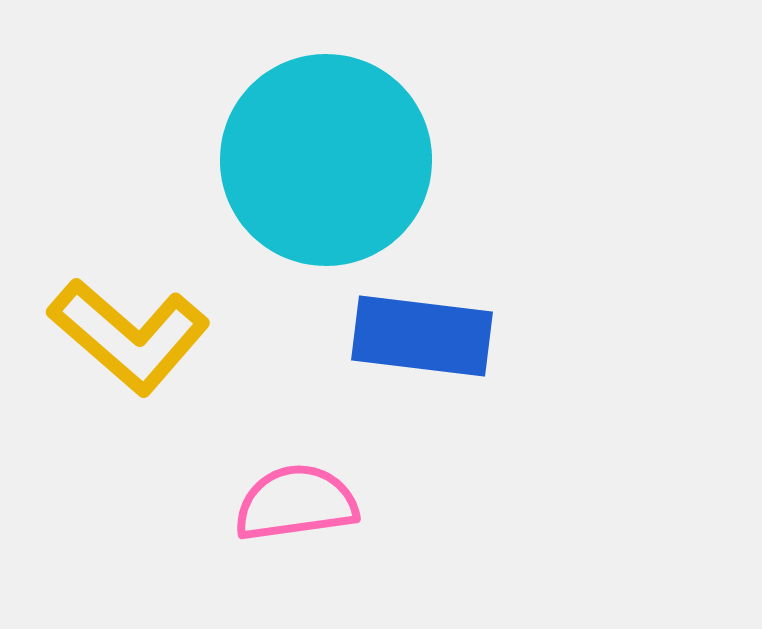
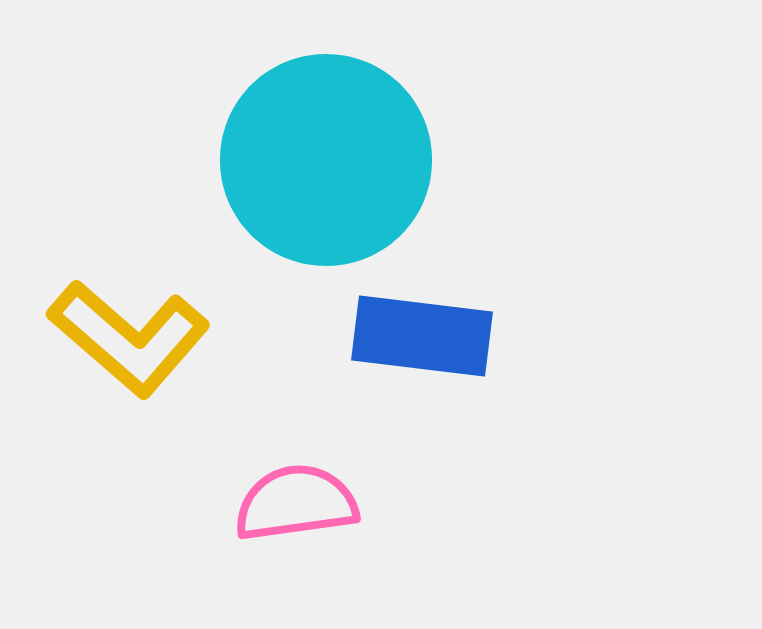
yellow L-shape: moved 2 px down
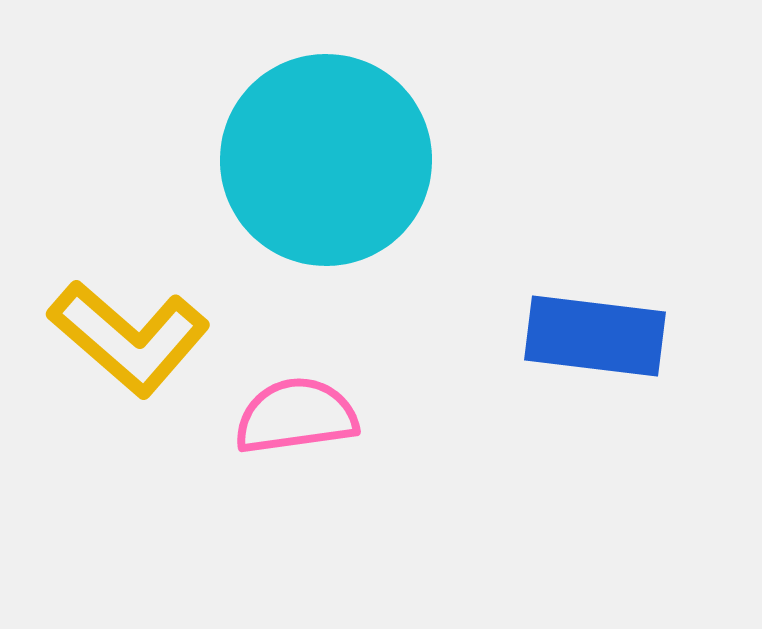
blue rectangle: moved 173 px right
pink semicircle: moved 87 px up
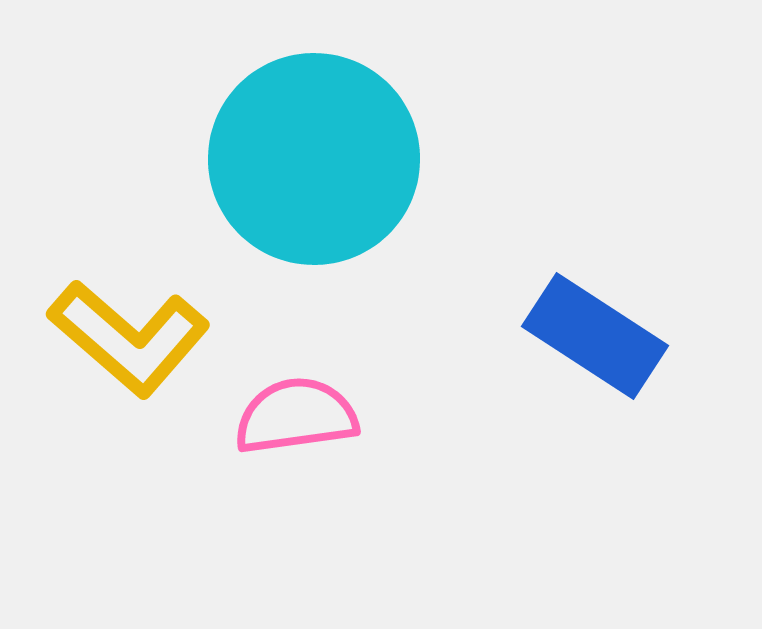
cyan circle: moved 12 px left, 1 px up
blue rectangle: rotated 26 degrees clockwise
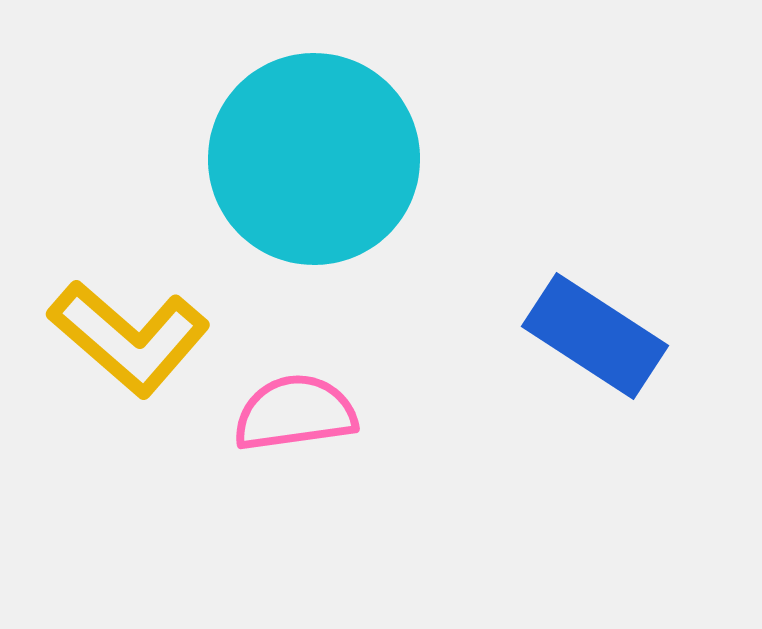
pink semicircle: moved 1 px left, 3 px up
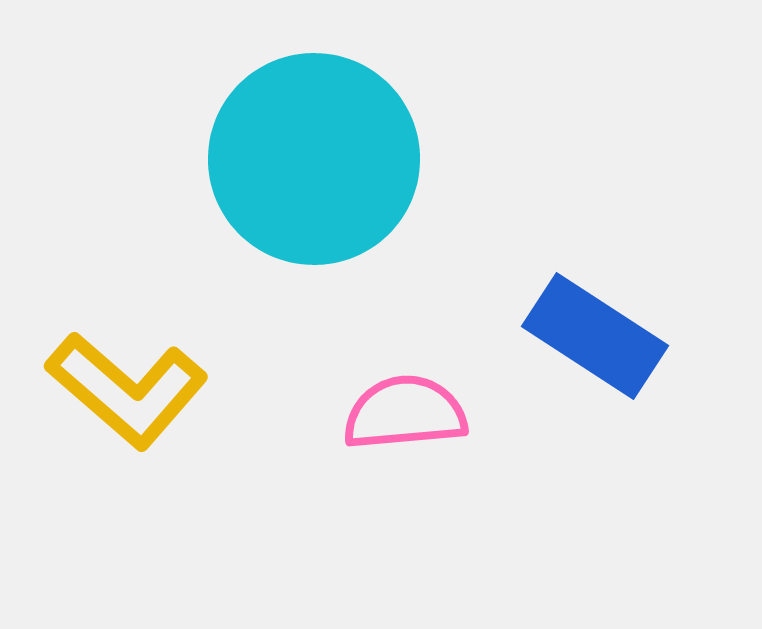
yellow L-shape: moved 2 px left, 52 px down
pink semicircle: moved 110 px right; rotated 3 degrees clockwise
